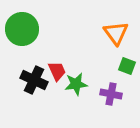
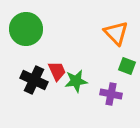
green circle: moved 4 px right
orange triangle: rotated 8 degrees counterclockwise
green star: moved 3 px up
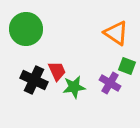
orange triangle: rotated 12 degrees counterclockwise
green star: moved 2 px left, 6 px down
purple cross: moved 1 px left, 11 px up; rotated 20 degrees clockwise
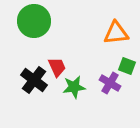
green circle: moved 8 px right, 8 px up
orange triangle: rotated 40 degrees counterclockwise
red trapezoid: moved 4 px up
black cross: rotated 12 degrees clockwise
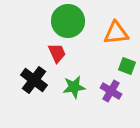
green circle: moved 34 px right
red trapezoid: moved 14 px up
purple cross: moved 1 px right, 8 px down
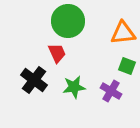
orange triangle: moved 7 px right
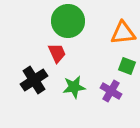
black cross: rotated 20 degrees clockwise
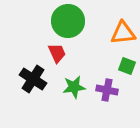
black cross: moved 1 px left, 1 px up; rotated 24 degrees counterclockwise
purple cross: moved 4 px left, 1 px up; rotated 20 degrees counterclockwise
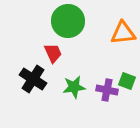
red trapezoid: moved 4 px left
green square: moved 15 px down
